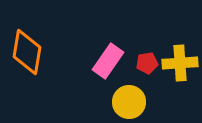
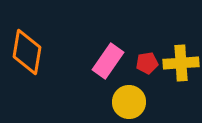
yellow cross: moved 1 px right
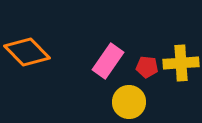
orange diamond: rotated 54 degrees counterclockwise
red pentagon: moved 4 px down; rotated 15 degrees clockwise
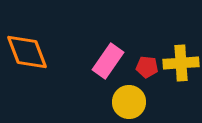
orange diamond: rotated 24 degrees clockwise
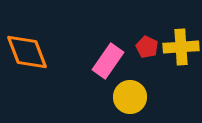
yellow cross: moved 16 px up
red pentagon: moved 20 px up; rotated 20 degrees clockwise
yellow circle: moved 1 px right, 5 px up
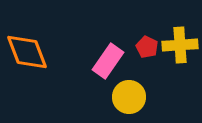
yellow cross: moved 1 px left, 2 px up
yellow circle: moved 1 px left
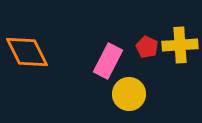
orange diamond: rotated 6 degrees counterclockwise
pink rectangle: rotated 8 degrees counterclockwise
yellow circle: moved 3 px up
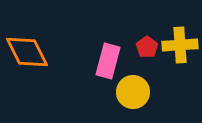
red pentagon: rotated 10 degrees clockwise
pink rectangle: rotated 12 degrees counterclockwise
yellow circle: moved 4 px right, 2 px up
